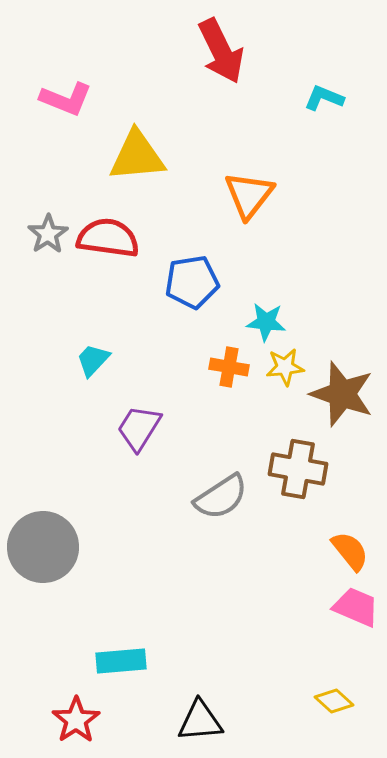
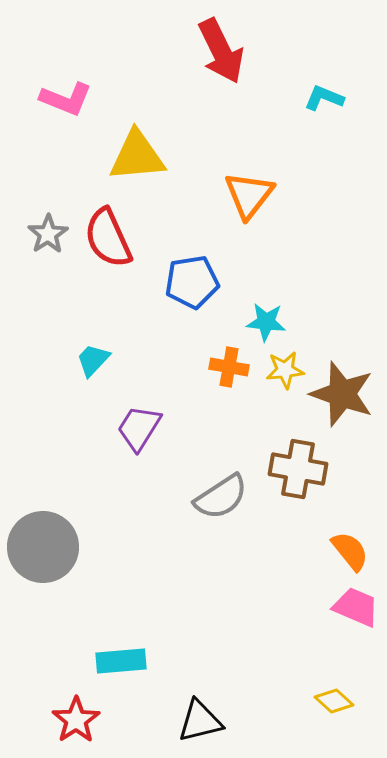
red semicircle: rotated 122 degrees counterclockwise
yellow star: moved 3 px down
black triangle: rotated 9 degrees counterclockwise
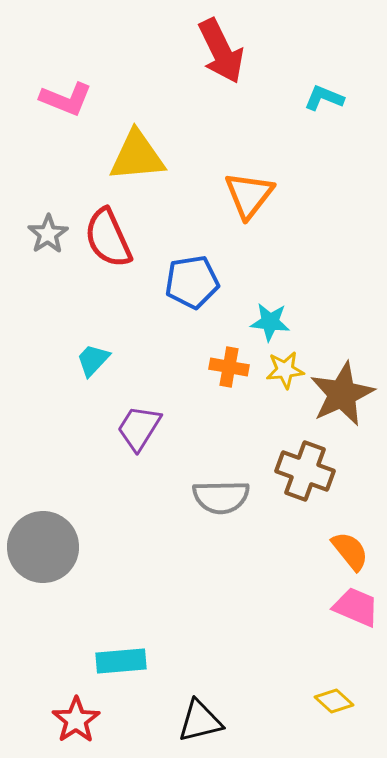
cyan star: moved 4 px right
brown star: rotated 28 degrees clockwise
brown cross: moved 7 px right, 2 px down; rotated 10 degrees clockwise
gray semicircle: rotated 32 degrees clockwise
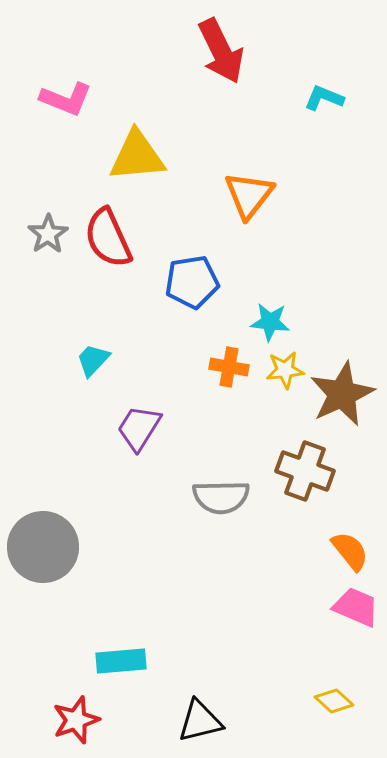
red star: rotated 15 degrees clockwise
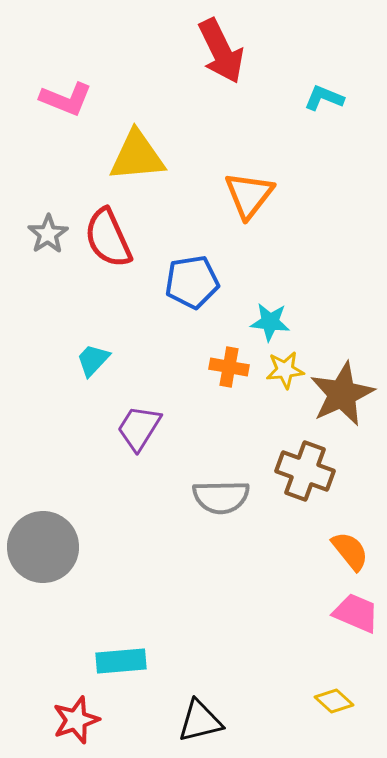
pink trapezoid: moved 6 px down
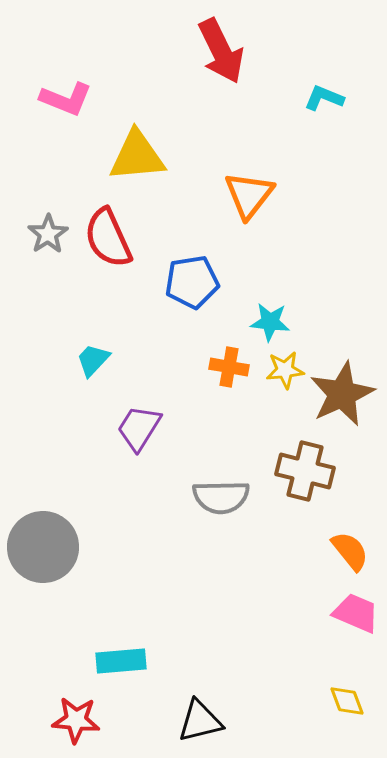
brown cross: rotated 6 degrees counterclockwise
yellow diamond: moved 13 px right; rotated 27 degrees clockwise
red star: rotated 24 degrees clockwise
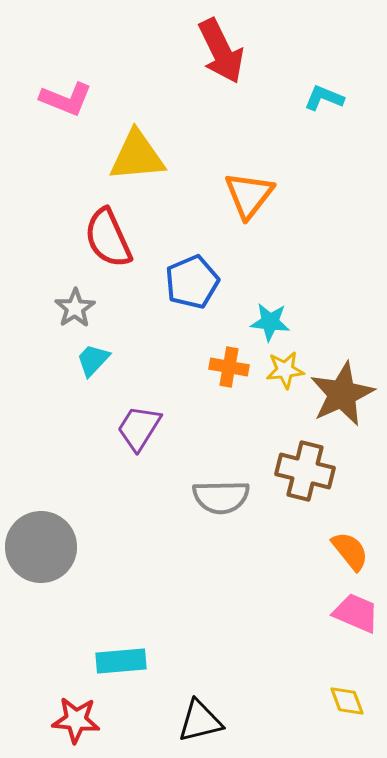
gray star: moved 27 px right, 74 px down
blue pentagon: rotated 14 degrees counterclockwise
gray circle: moved 2 px left
